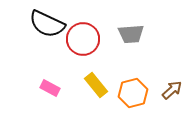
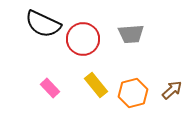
black semicircle: moved 4 px left
pink rectangle: rotated 18 degrees clockwise
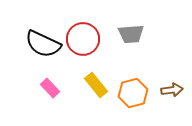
black semicircle: moved 20 px down
brown arrow: rotated 35 degrees clockwise
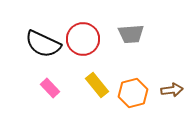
yellow rectangle: moved 1 px right
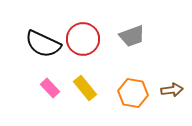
gray trapezoid: moved 1 px right, 2 px down; rotated 16 degrees counterclockwise
yellow rectangle: moved 12 px left, 3 px down
orange hexagon: rotated 24 degrees clockwise
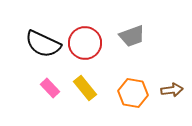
red circle: moved 2 px right, 4 px down
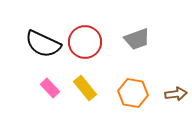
gray trapezoid: moved 5 px right, 3 px down
red circle: moved 1 px up
brown arrow: moved 4 px right, 4 px down
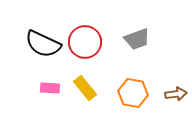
pink rectangle: rotated 42 degrees counterclockwise
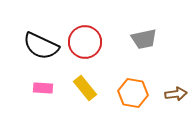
gray trapezoid: moved 7 px right; rotated 8 degrees clockwise
black semicircle: moved 2 px left, 2 px down
pink rectangle: moved 7 px left
